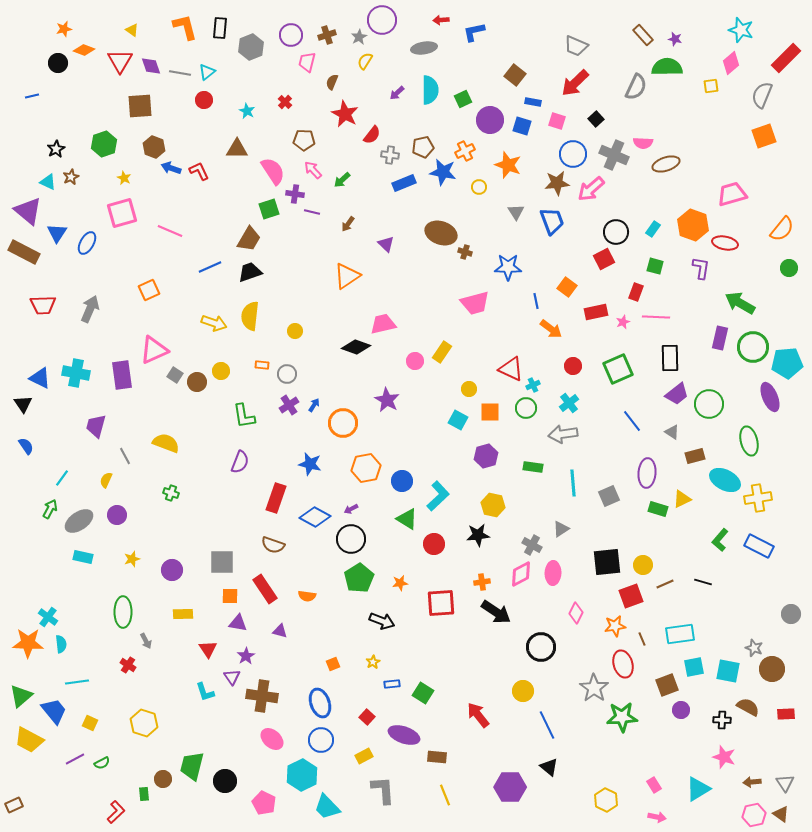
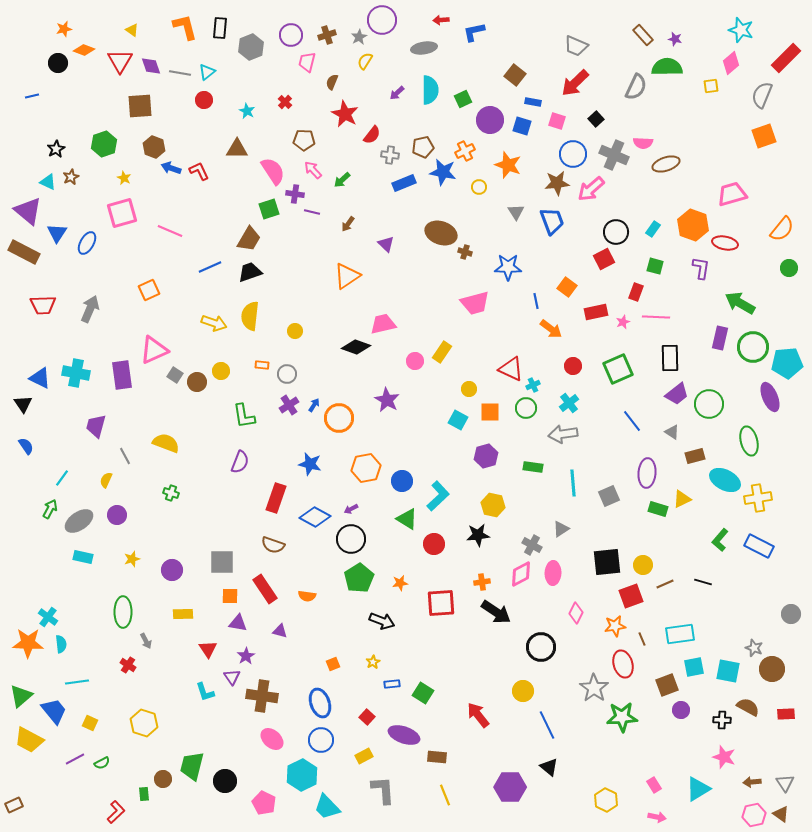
orange circle at (343, 423): moved 4 px left, 5 px up
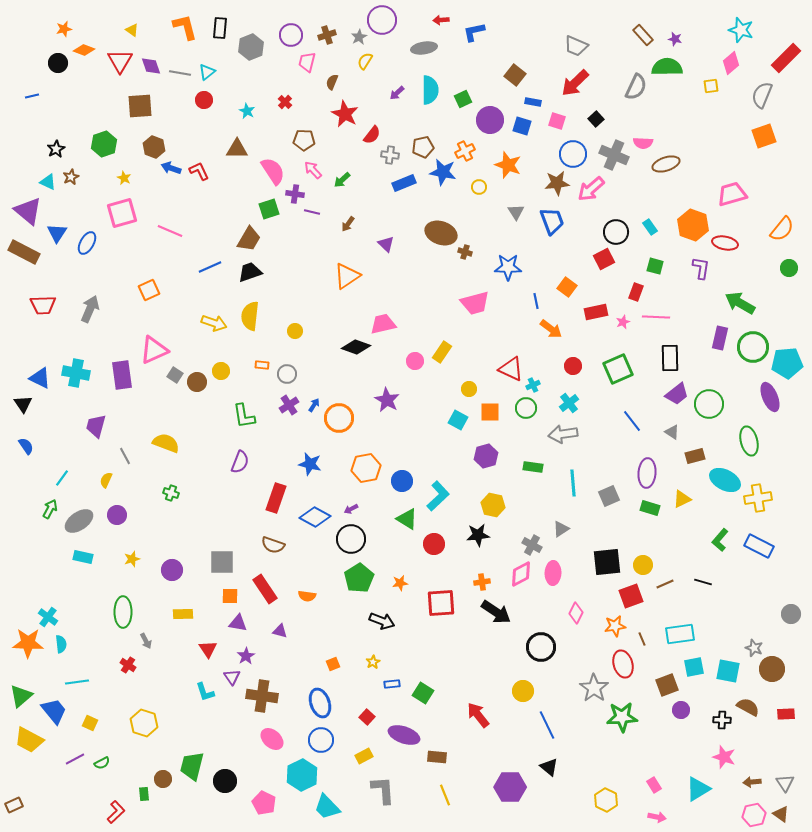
cyan rectangle at (653, 229): moved 3 px left, 2 px up; rotated 70 degrees counterclockwise
green rectangle at (658, 509): moved 8 px left, 1 px up
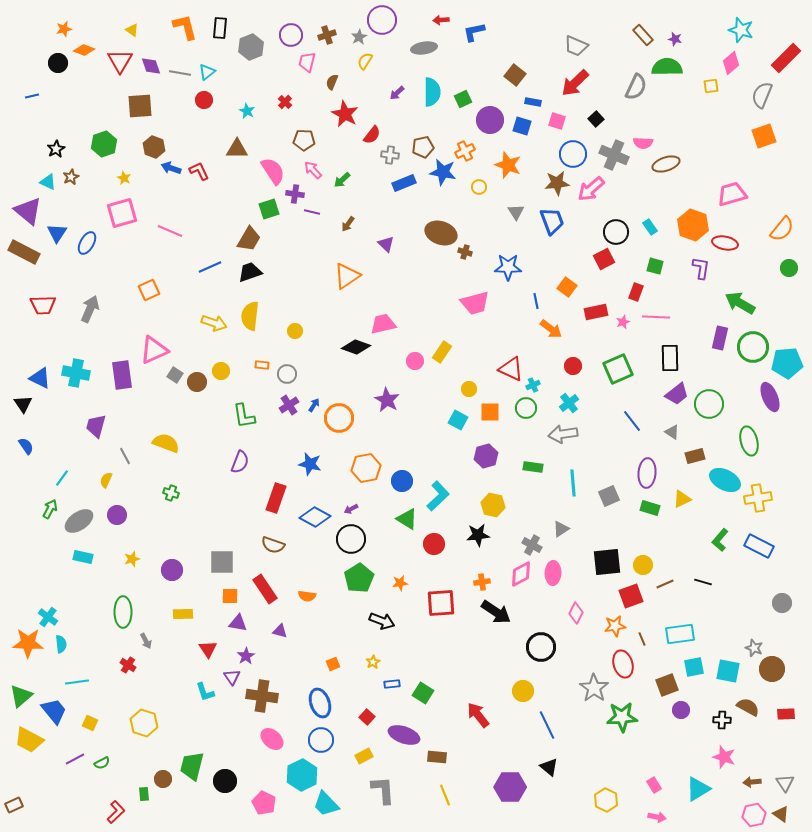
cyan semicircle at (430, 90): moved 2 px right, 2 px down
gray circle at (791, 614): moved 9 px left, 11 px up
cyan trapezoid at (327, 807): moved 1 px left, 3 px up
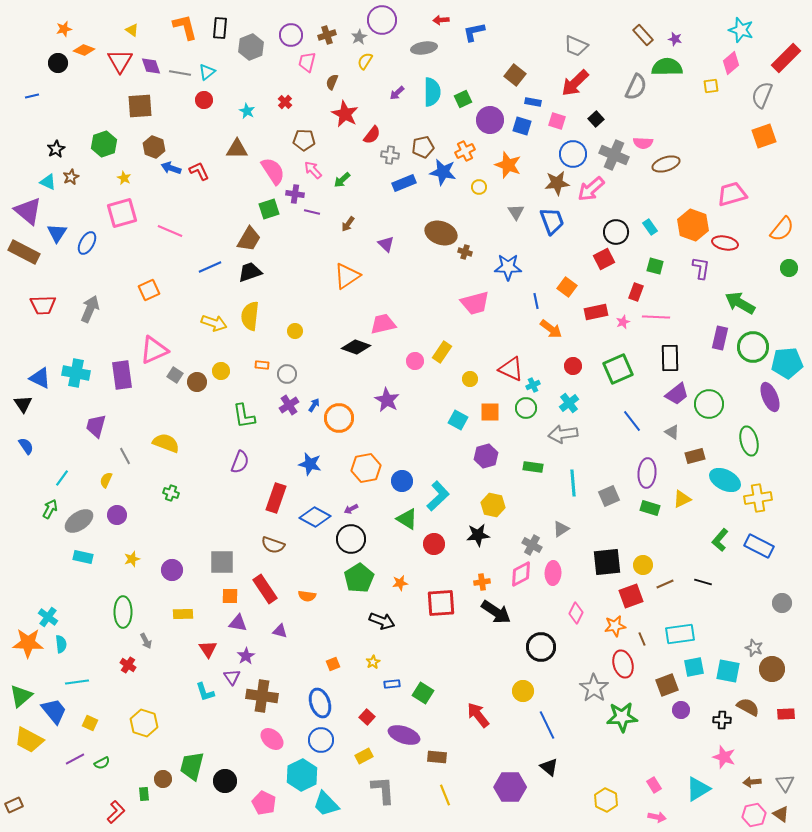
yellow circle at (469, 389): moved 1 px right, 10 px up
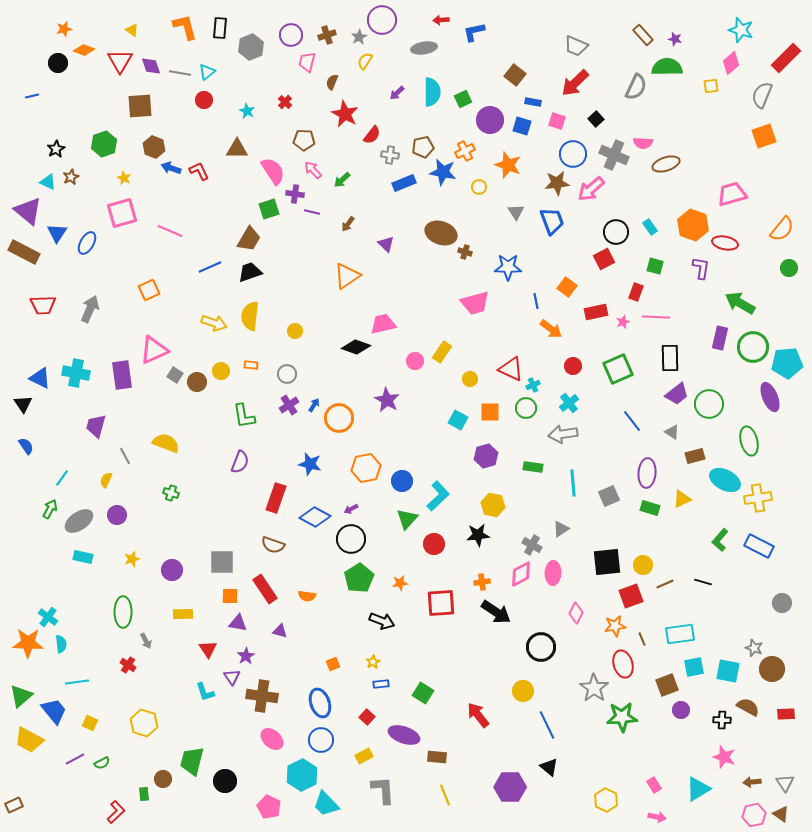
orange rectangle at (262, 365): moved 11 px left
green triangle at (407, 519): rotated 40 degrees clockwise
blue rectangle at (392, 684): moved 11 px left
green trapezoid at (192, 766): moved 5 px up
pink pentagon at (264, 803): moved 5 px right, 4 px down
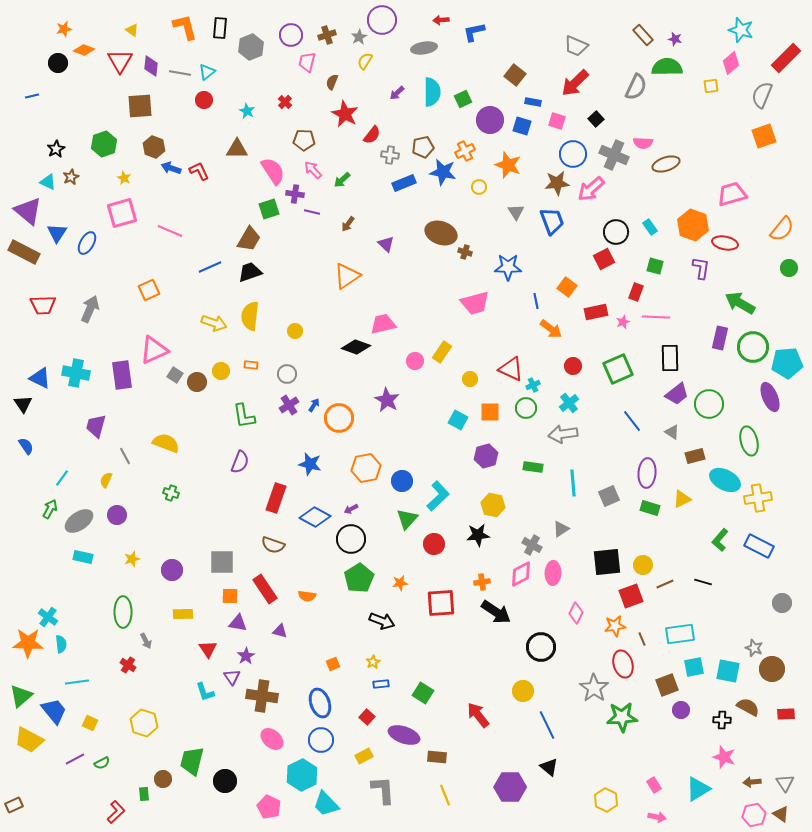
purple diamond at (151, 66): rotated 25 degrees clockwise
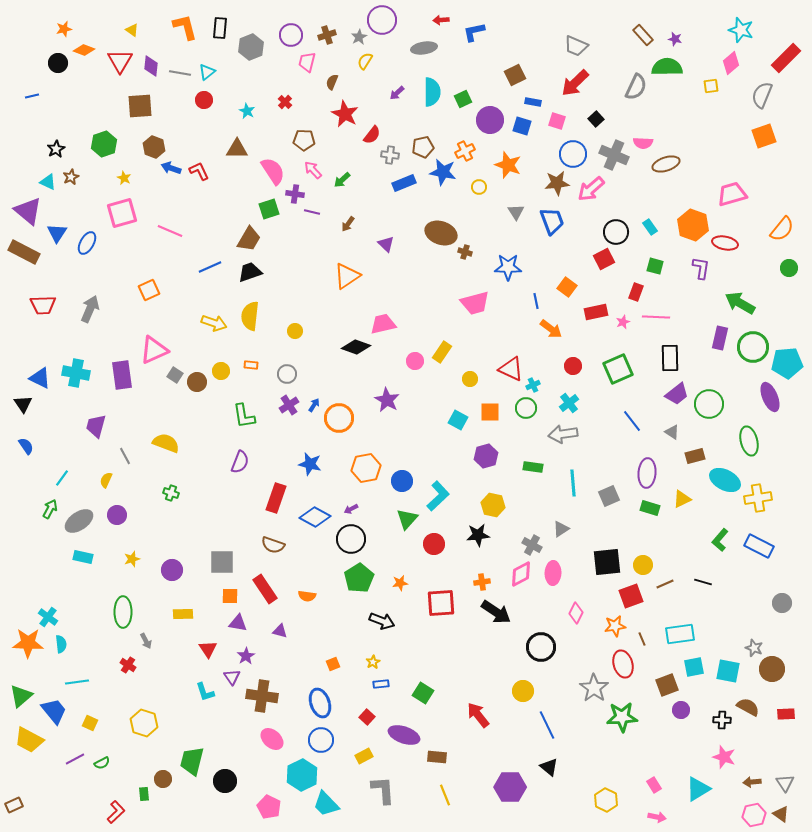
brown square at (515, 75): rotated 25 degrees clockwise
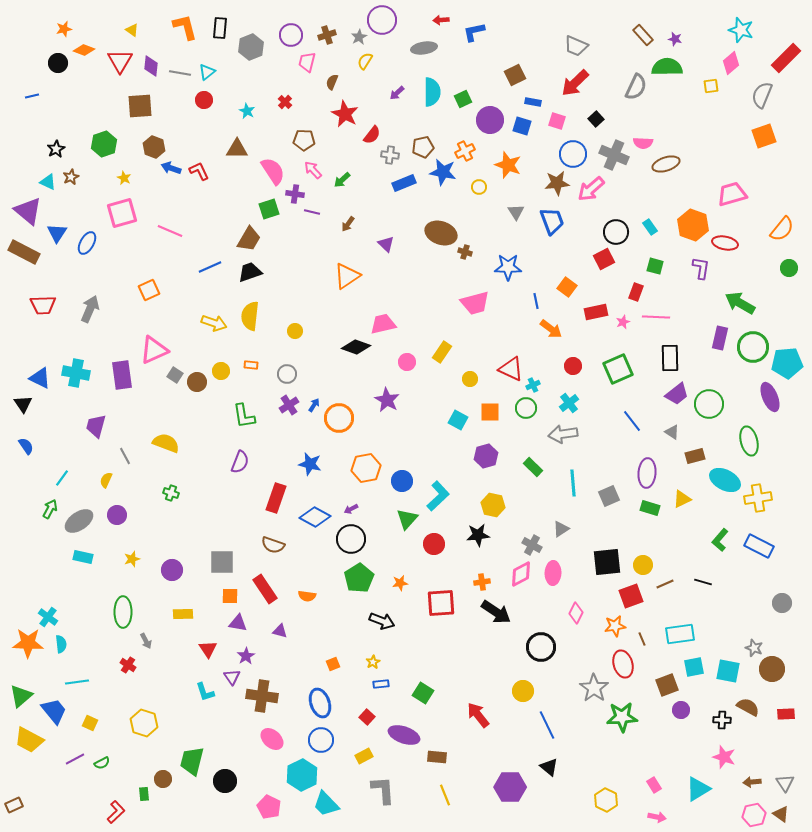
pink circle at (415, 361): moved 8 px left, 1 px down
green rectangle at (533, 467): rotated 36 degrees clockwise
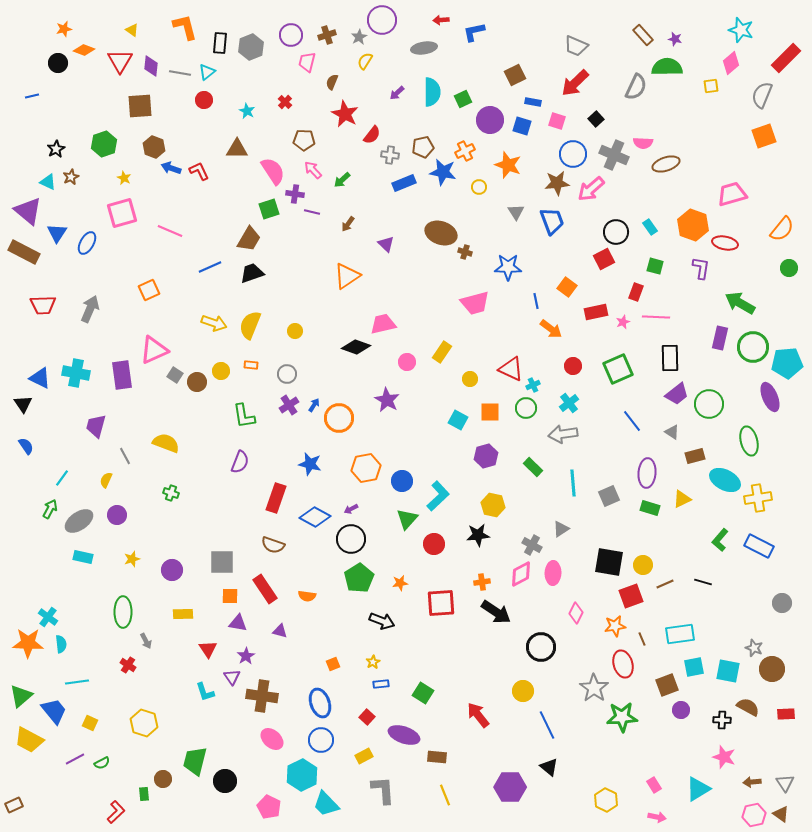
black rectangle at (220, 28): moved 15 px down
black trapezoid at (250, 272): moved 2 px right, 1 px down
yellow semicircle at (250, 316): moved 9 px down; rotated 16 degrees clockwise
black square at (607, 562): moved 2 px right; rotated 16 degrees clockwise
green trapezoid at (192, 761): moved 3 px right
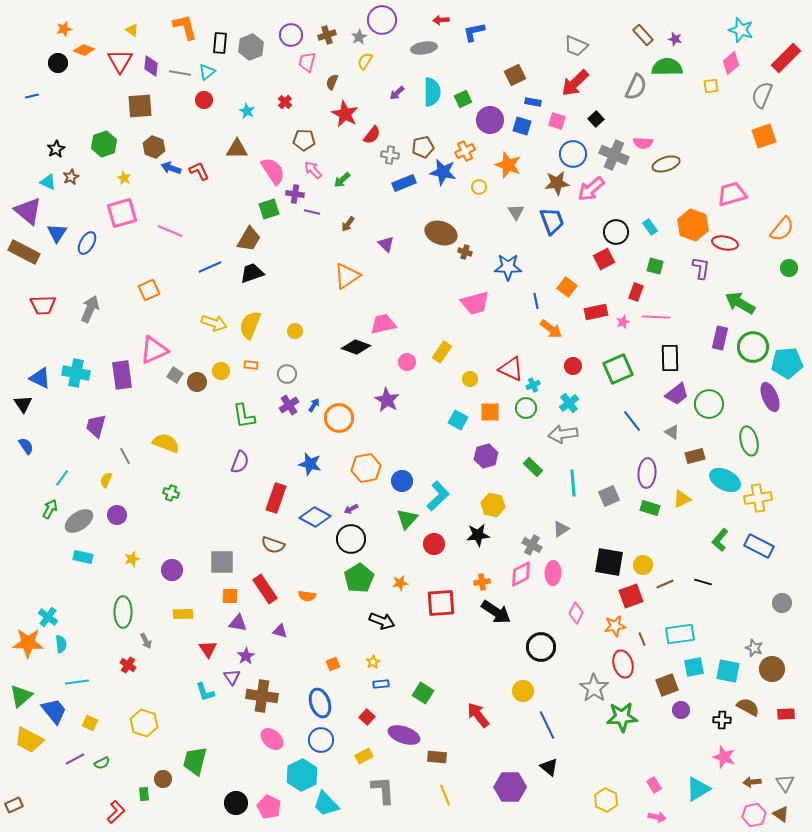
black circle at (225, 781): moved 11 px right, 22 px down
